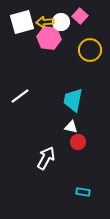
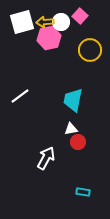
pink hexagon: rotated 20 degrees counterclockwise
white triangle: moved 2 px down; rotated 24 degrees counterclockwise
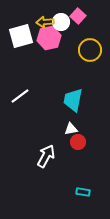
pink square: moved 2 px left
white square: moved 1 px left, 14 px down
white arrow: moved 2 px up
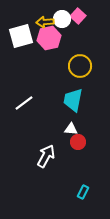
white circle: moved 1 px right, 3 px up
yellow circle: moved 10 px left, 16 px down
white line: moved 4 px right, 7 px down
white triangle: rotated 16 degrees clockwise
cyan rectangle: rotated 72 degrees counterclockwise
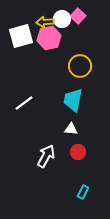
red circle: moved 10 px down
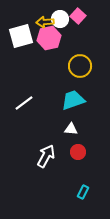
white circle: moved 2 px left
cyan trapezoid: rotated 60 degrees clockwise
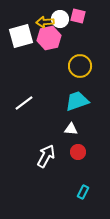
pink square: rotated 28 degrees counterclockwise
cyan trapezoid: moved 4 px right, 1 px down
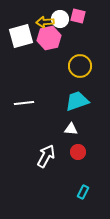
white line: rotated 30 degrees clockwise
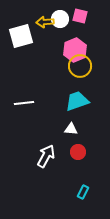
pink square: moved 2 px right
pink hexagon: moved 26 px right, 12 px down; rotated 10 degrees counterclockwise
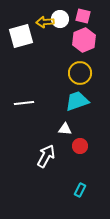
pink square: moved 3 px right
pink hexagon: moved 9 px right, 10 px up
yellow circle: moved 7 px down
white triangle: moved 6 px left
red circle: moved 2 px right, 6 px up
cyan rectangle: moved 3 px left, 2 px up
